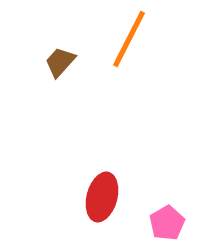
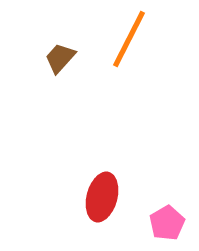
brown trapezoid: moved 4 px up
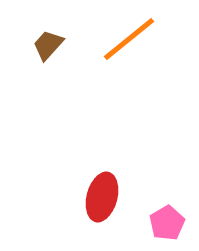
orange line: rotated 24 degrees clockwise
brown trapezoid: moved 12 px left, 13 px up
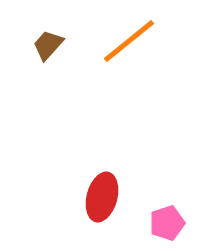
orange line: moved 2 px down
pink pentagon: rotated 12 degrees clockwise
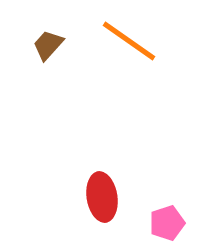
orange line: rotated 74 degrees clockwise
red ellipse: rotated 24 degrees counterclockwise
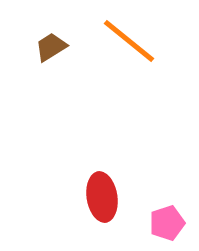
orange line: rotated 4 degrees clockwise
brown trapezoid: moved 3 px right, 2 px down; rotated 16 degrees clockwise
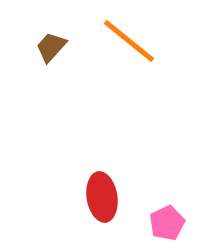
brown trapezoid: rotated 16 degrees counterclockwise
pink pentagon: rotated 8 degrees counterclockwise
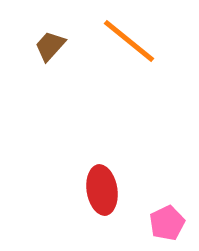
brown trapezoid: moved 1 px left, 1 px up
red ellipse: moved 7 px up
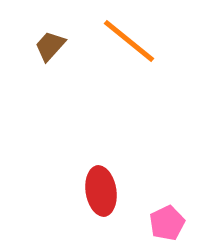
red ellipse: moved 1 px left, 1 px down
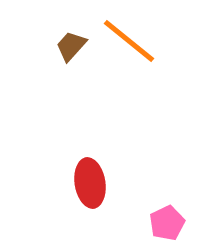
brown trapezoid: moved 21 px right
red ellipse: moved 11 px left, 8 px up
